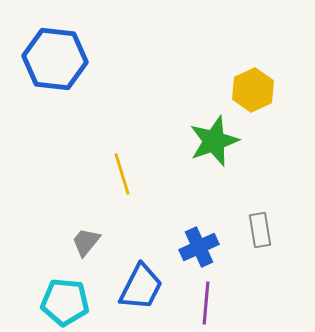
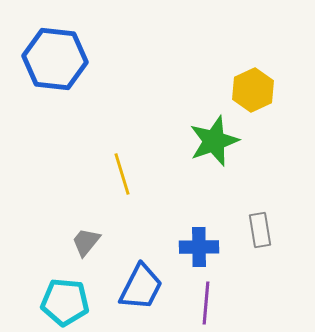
blue cross: rotated 24 degrees clockwise
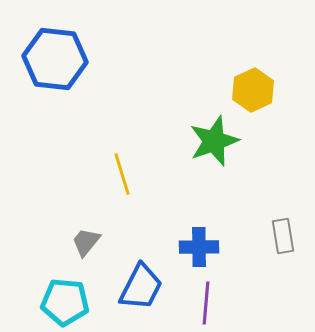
gray rectangle: moved 23 px right, 6 px down
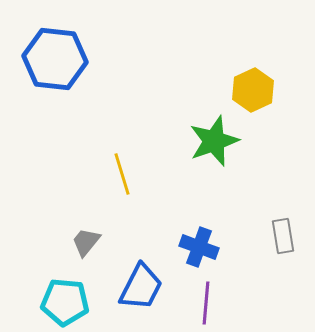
blue cross: rotated 21 degrees clockwise
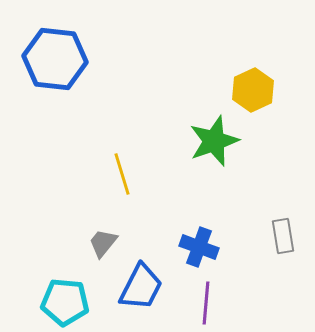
gray trapezoid: moved 17 px right, 1 px down
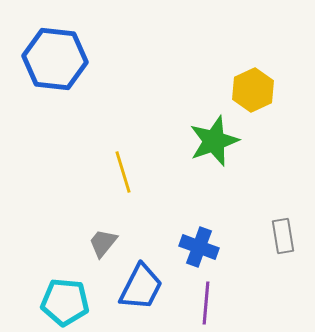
yellow line: moved 1 px right, 2 px up
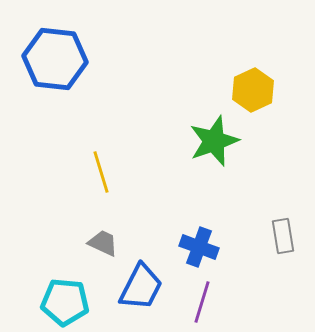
yellow line: moved 22 px left
gray trapezoid: rotated 76 degrees clockwise
purple line: moved 4 px left, 1 px up; rotated 12 degrees clockwise
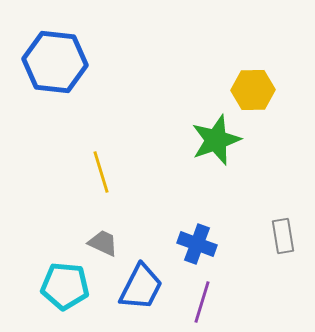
blue hexagon: moved 3 px down
yellow hexagon: rotated 24 degrees clockwise
green star: moved 2 px right, 1 px up
blue cross: moved 2 px left, 3 px up
cyan pentagon: moved 16 px up
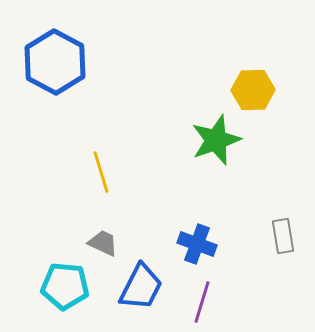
blue hexagon: rotated 22 degrees clockwise
